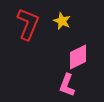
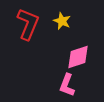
pink diamond: rotated 8 degrees clockwise
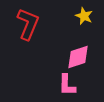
yellow star: moved 22 px right, 5 px up
pink L-shape: rotated 20 degrees counterclockwise
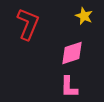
pink diamond: moved 6 px left, 4 px up
pink L-shape: moved 2 px right, 2 px down
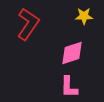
yellow star: rotated 24 degrees counterclockwise
red L-shape: rotated 12 degrees clockwise
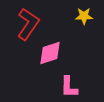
pink diamond: moved 22 px left
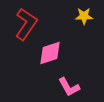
red L-shape: moved 2 px left
pink L-shape: rotated 30 degrees counterclockwise
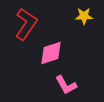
pink diamond: moved 1 px right
pink L-shape: moved 3 px left, 2 px up
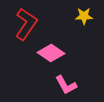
pink diamond: rotated 52 degrees clockwise
